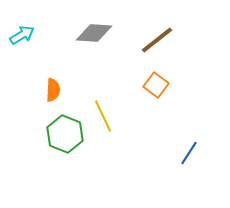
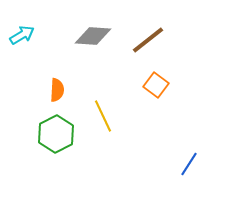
gray diamond: moved 1 px left, 3 px down
brown line: moved 9 px left
orange semicircle: moved 4 px right
green hexagon: moved 9 px left; rotated 12 degrees clockwise
blue line: moved 11 px down
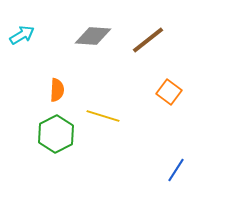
orange square: moved 13 px right, 7 px down
yellow line: rotated 48 degrees counterclockwise
blue line: moved 13 px left, 6 px down
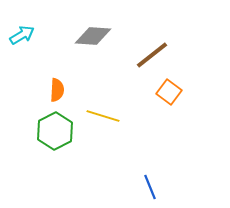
brown line: moved 4 px right, 15 px down
green hexagon: moved 1 px left, 3 px up
blue line: moved 26 px left, 17 px down; rotated 55 degrees counterclockwise
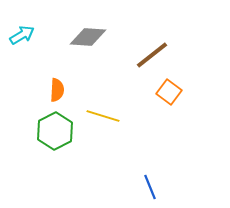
gray diamond: moved 5 px left, 1 px down
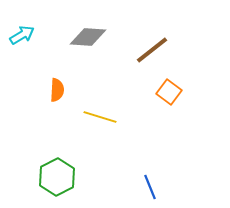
brown line: moved 5 px up
yellow line: moved 3 px left, 1 px down
green hexagon: moved 2 px right, 46 px down
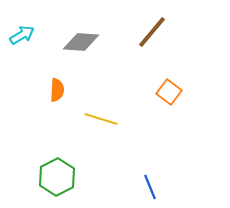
gray diamond: moved 7 px left, 5 px down
brown line: moved 18 px up; rotated 12 degrees counterclockwise
yellow line: moved 1 px right, 2 px down
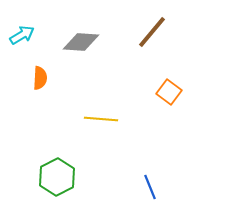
orange semicircle: moved 17 px left, 12 px up
yellow line: rotated 12 degrees counterclockwise
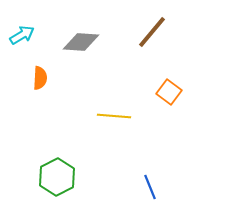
yellow line: moved 13 px right, 3 px up
